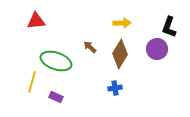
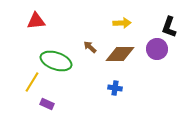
brown diamond: rotated 60 degrees clockwise
yellow line: rotated 15 degrees clockwise
blue cross: rotated 16 degrees clockwise
purple rectangle: moved 9 px left, 7 px down
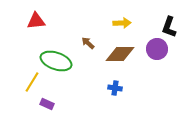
brown arrow: moved 2 px left, 4 px up
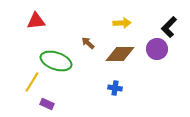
black L-shape: rotated 25 degrees clockwise
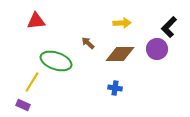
purple rectangle: moved 24 px left, 1 px down
